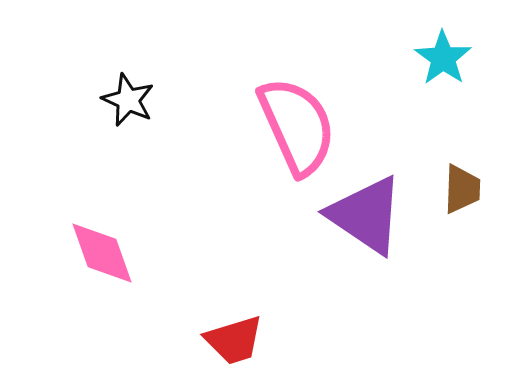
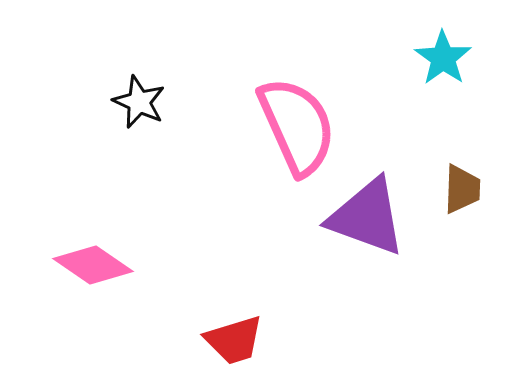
black star: moved 11 px right, 2 px down
purple triangle: moved 1 px right, 2 px down; rotated 14 degrees counterclockwise
pink diamond: moved 9 px left, 12 px down; rotated 36 degrees counterclockwise
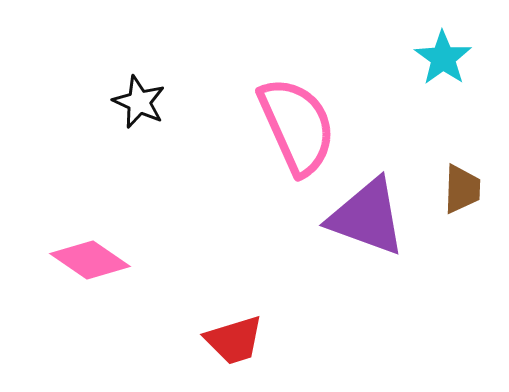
pink diamond: moved 3 px left, 5 px up
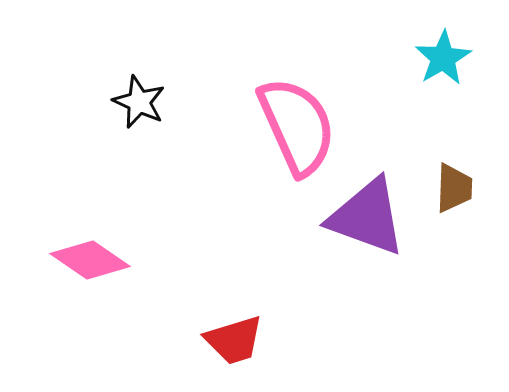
cyan star: rotated 6 degrees clockwise
brown trapezoid: moved 8 px left, 1 px up
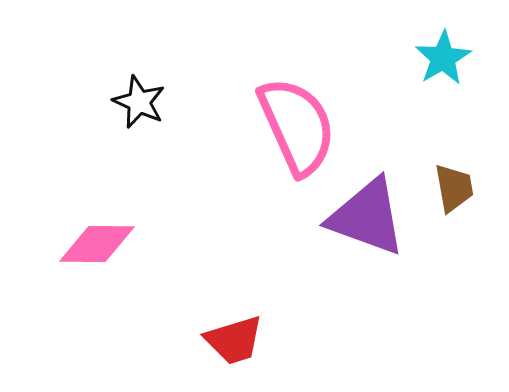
brown trapezoid: rotated 12 degrees counterclockwise
pink diamond: moved 7 px right, 16 px up; rotated 34 degrees counterclockwise
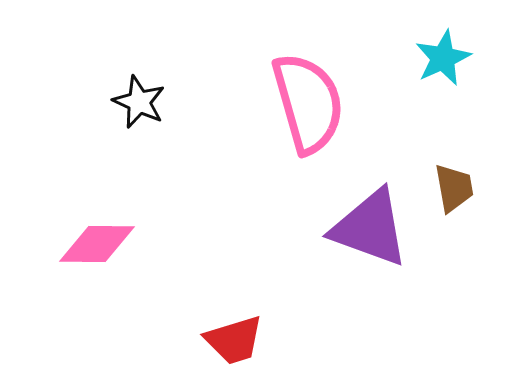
cyan star: rotated 6 degrees clockwise
pink semicircle: moved 11 px right, 23 px up; rotated 8 degrees clockwise
purple triangle: moved 3 px right, 11 px down
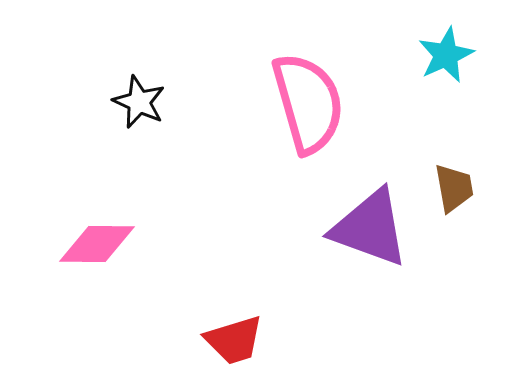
cyan star: moved 3 px right, 3 px up
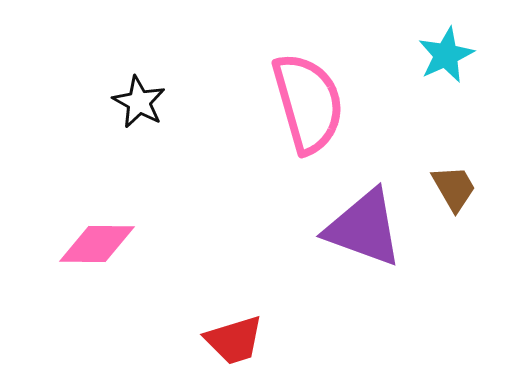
black star: rotated 4 degrees clockwise
brown trapezoid: rotated 20 degrees counterclockwise
purple triangle: moved 6 px left
